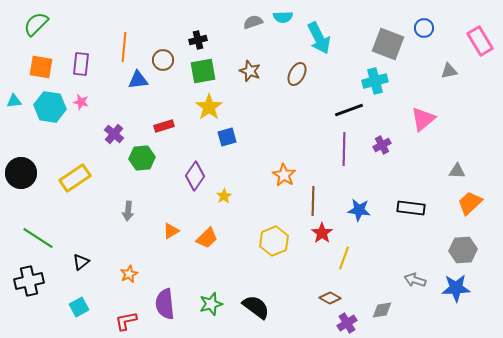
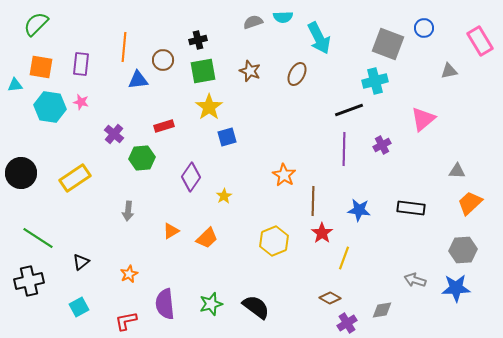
cyan triangle at (14, 101): moved 1 px right, 16 px up
purple diamond at (195, 176): moved 4 px left, 1 px down
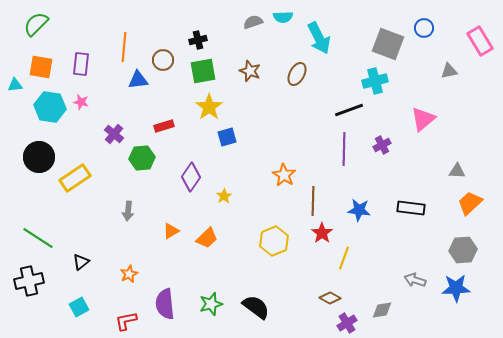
black circle at (21, 173): moved 18 px right, 16 px up
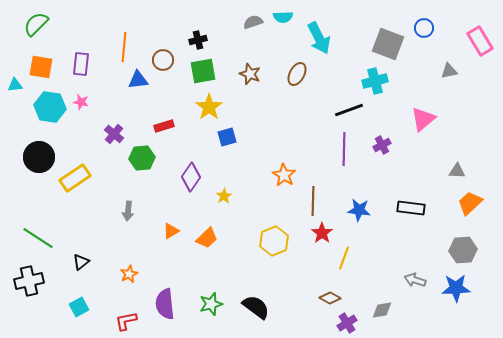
brown star at (250, 71): moved 3 px down
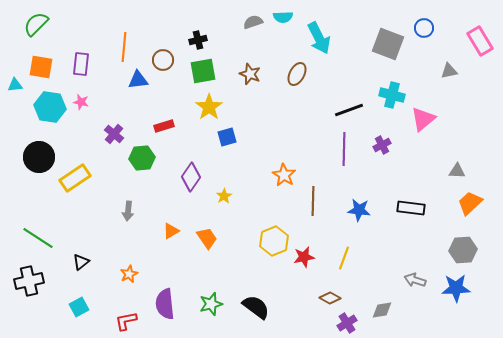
cyan cross at (375, 81): moved 17 px right, 14 px down; rotated 30 degrees clockwise
red star at (322, 233): moved 18 px left, 24 px down; rotated 25 degrees clockwise
orange trapezoid at (207, 238): rotated 80 degrees counterclockwise
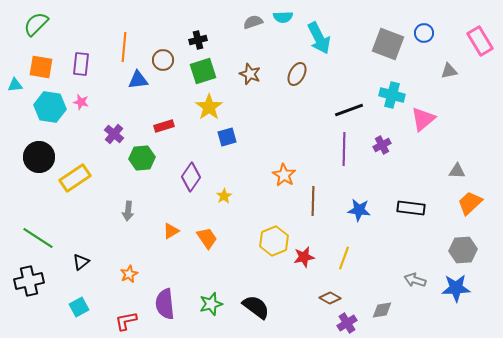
blue circle at (424, 28): moved 5 px down
green square at (203, 71): rotated 8 degrees counterclockwise
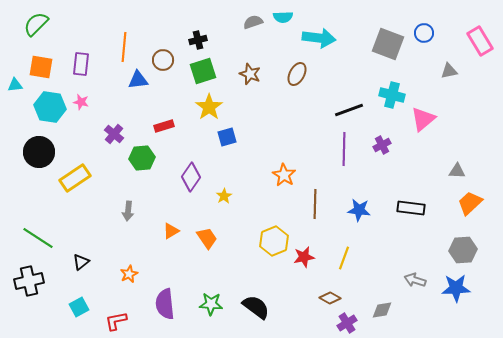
cyan arrow at (319, 38): rotated 56 degrees counterclockwise
black circle at (39, 157): moved 5 px up
brown line at (313, 201): moved 2 px right, 3 px down
green star at (211, 304): rotated 20 degrees clockwise
red L-shape at (126, 321): moved 10 px left
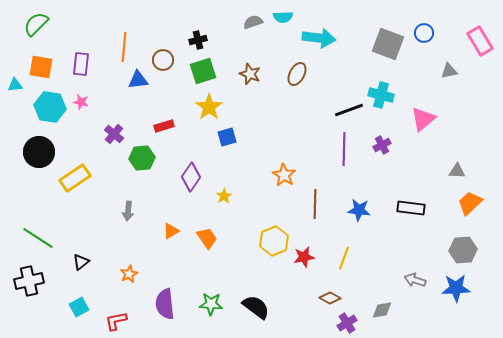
cyan cross at (392, 95): moved 11 px left
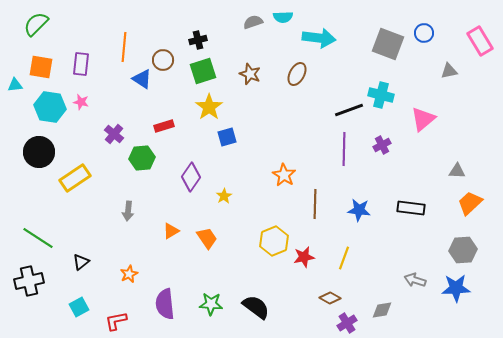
blue triangle at (138, 80): moved 4 px right, 1 px up; rotated 40 degrees clockwise
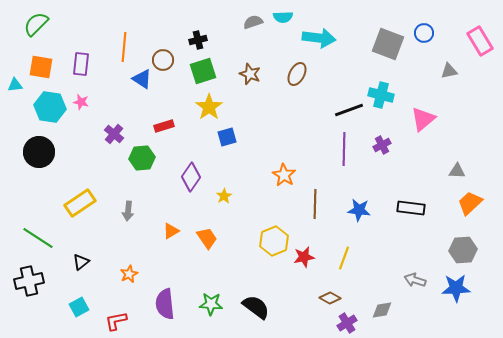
yellow rectangle at (75, 178): moved 5 px right, 25 px down
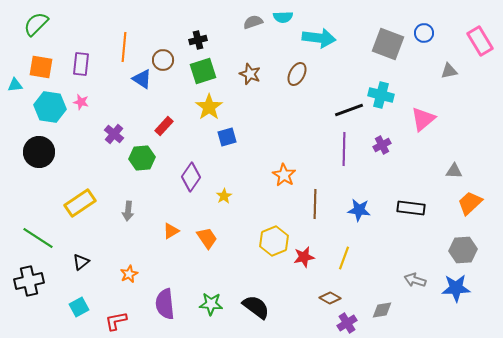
red rectangle at (164, 126): rotated 30 degrees counterclockwise
gray triangle at (457, 171): moved 3 px left
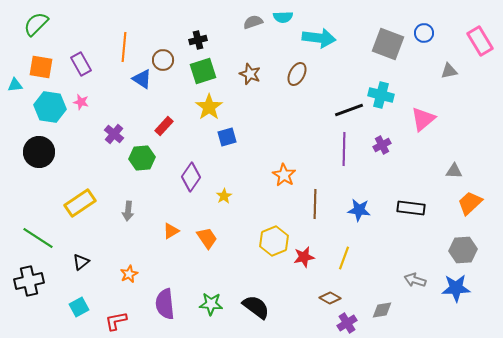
purple rectangle at (81, 64): rotated 35 degrees counterclockwise
